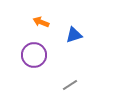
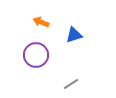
purple circle: moved 2 px right
gray line: moved 1 px right, 1 px up
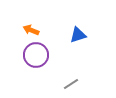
orange arrow: moved 10 px left, 8 px down
blue triangle: moved 4 px right
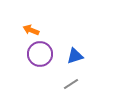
blue triangle: moved 3 px left, 21 px down
purple circle: moved 4 px right, 1 px up
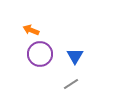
blue triangle: rotated 42 degrees counterclockwise
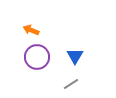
purple circle: moved 3 px left, 3 px down
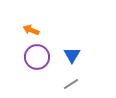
blue triangle: moved 3 px left, 1 px up
